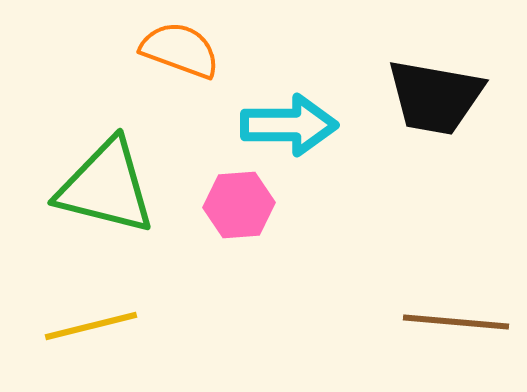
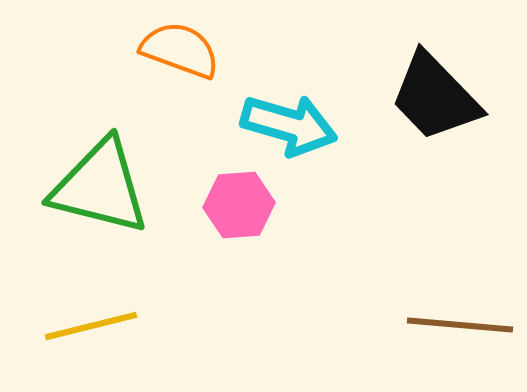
black trapezoid: rotated 36 degrees clockwise
cyan arrow: rotated 16 degrees clockwise
green triangle: moved 6 px left
brown line: moved 4 px right, 3 px down
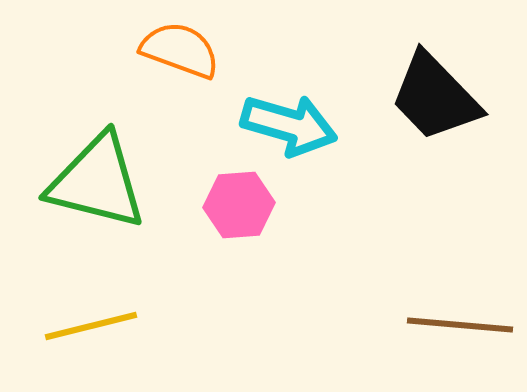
green triangle: moved 3 px left, 5 px up
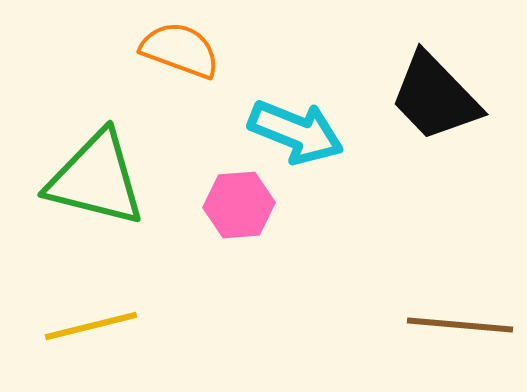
cyan arrow: moved 7 px right, 7 px down; rotated 6 degrees clockwise
green triangle: moved 1 px left, 3 px up
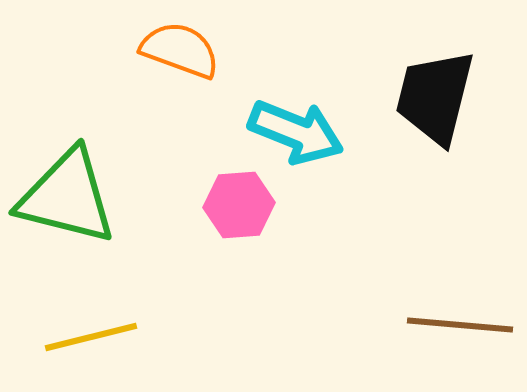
black trapezoid: rotated 58 degrees clockwise
green triangle: moved 29 px left, 18 px down
yellow line: moved 11 px down
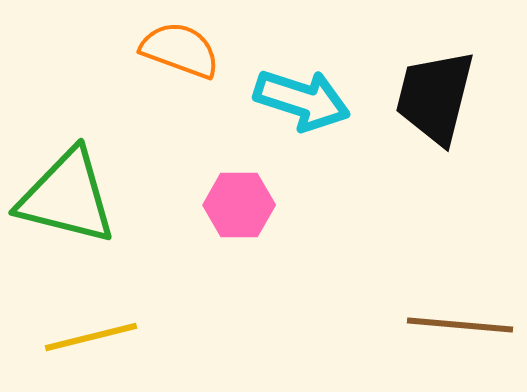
cyan arrow: moved 6 px right, 32 px up; rotated 4 degrees counterclockwise
pink hexagon: rotated 4 degrees clockwise
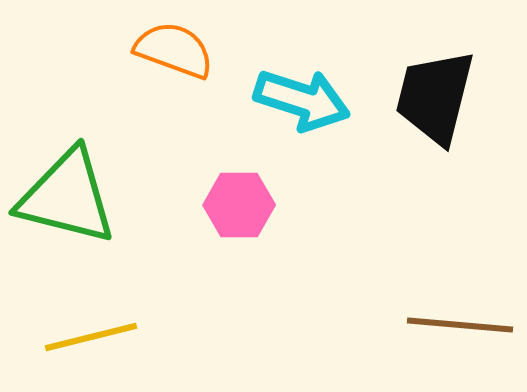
orange semicircle: moved 6 px left
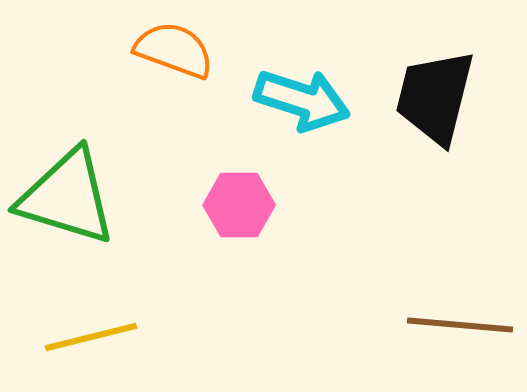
green triangle: rotated 3 degrees clockwise
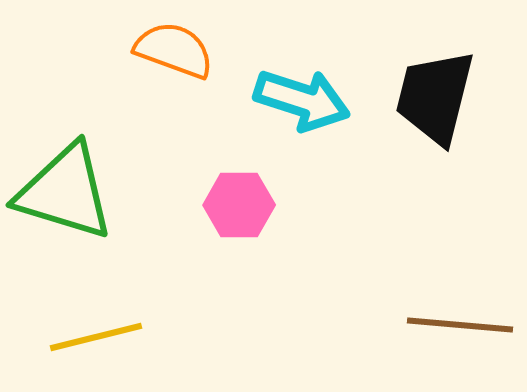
green triangle: moved 2 px left, 5 px up
yellow line: moved 5 px right
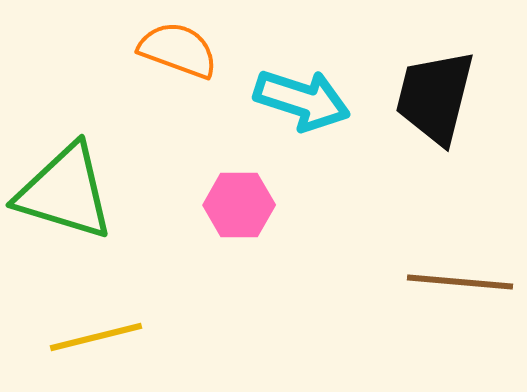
orange semicircle: moved 4 px right
brown line: moved 43 px up
